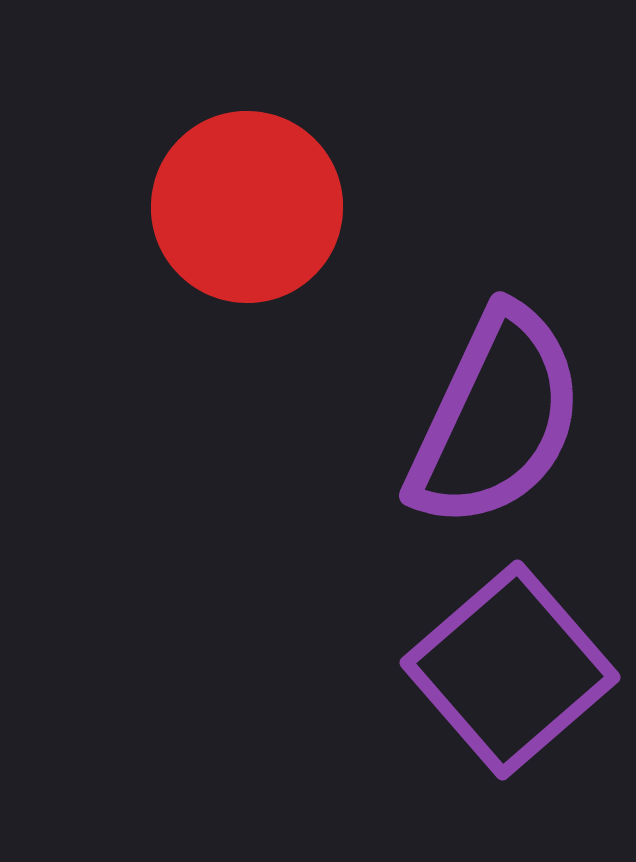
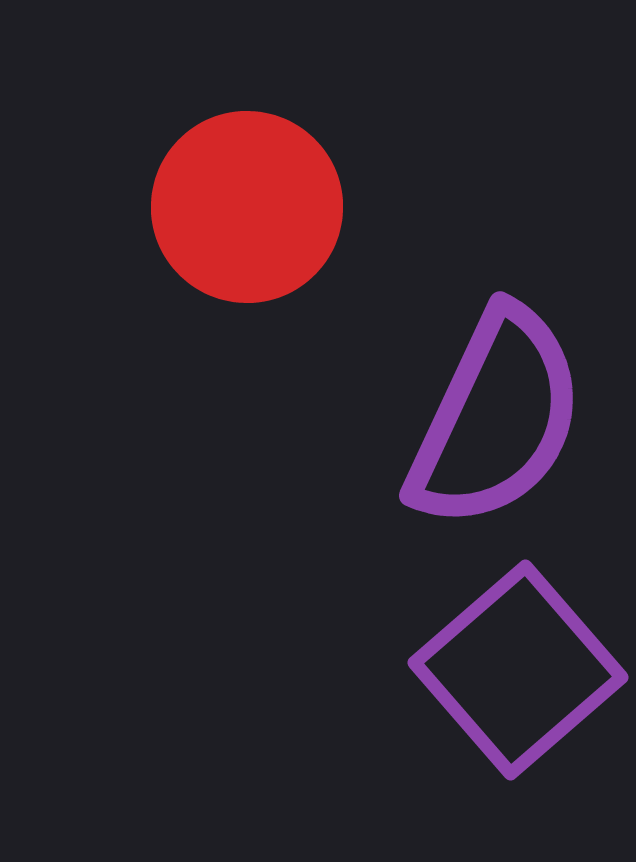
purple square: moved 8 px right
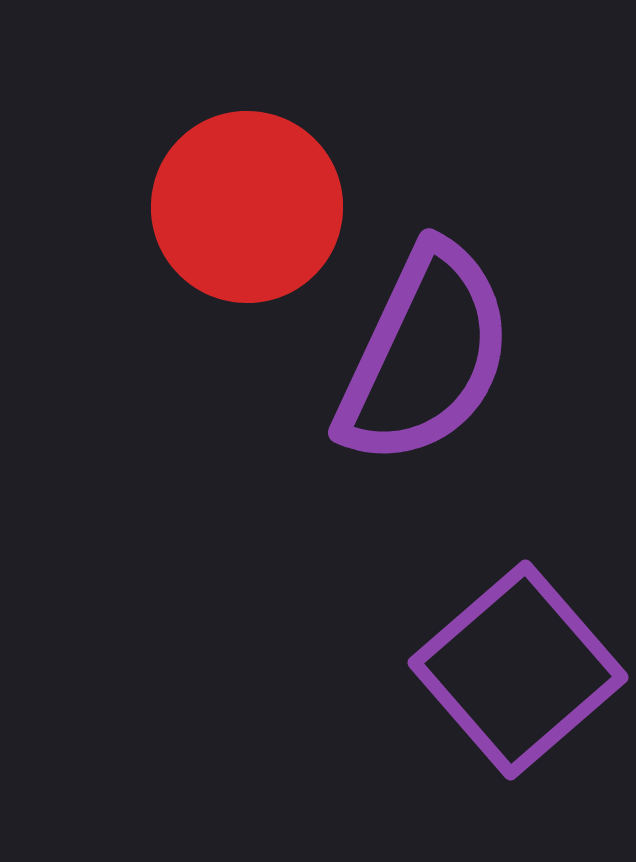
purple semicircle: moved 71 px left, 63 px up
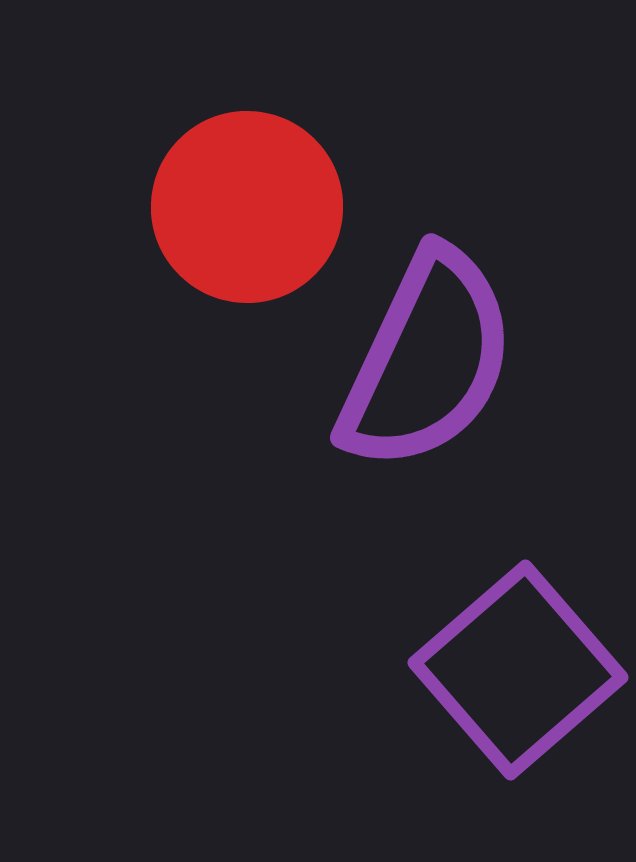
purple semicircle: moved 2 px right, 5 px down
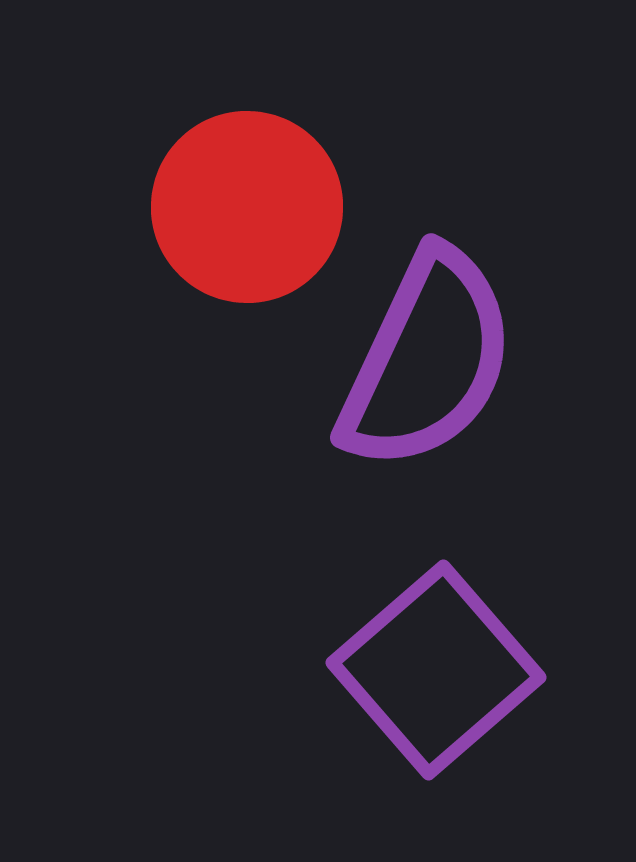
purple square: moved 82 px left
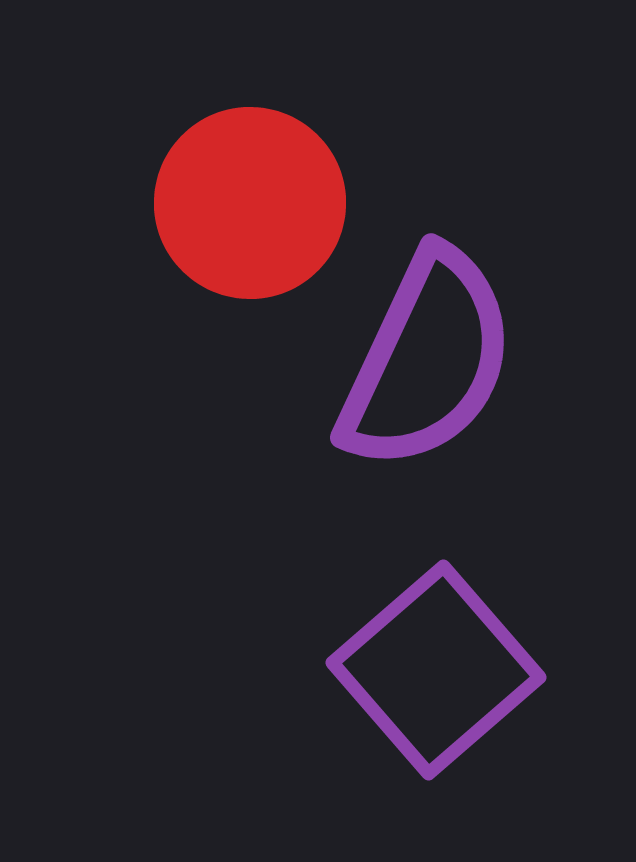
red circle: moved 3 px right, 4 px up
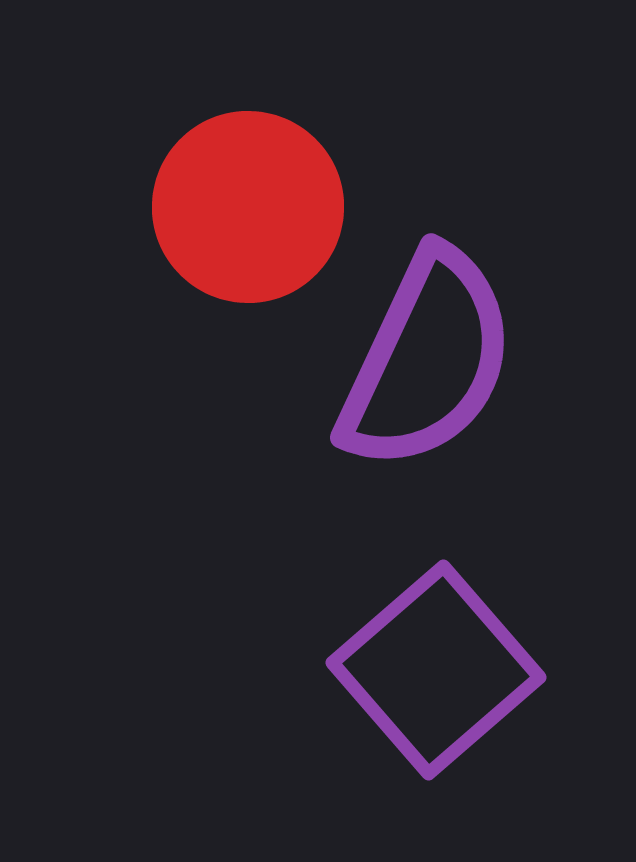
red circle: moved 2 px left, 4 px down
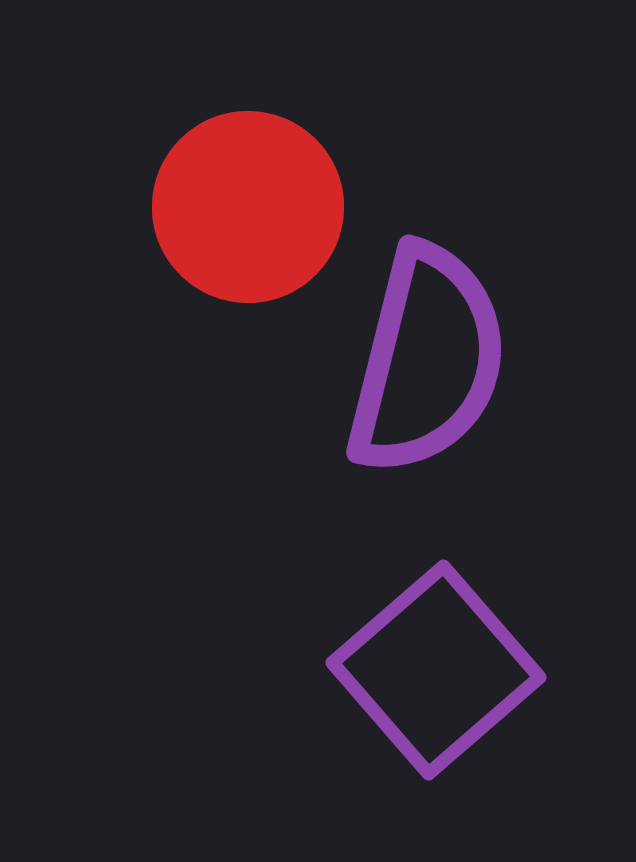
purple semicircle: rotated 11 degrees counterclockwise
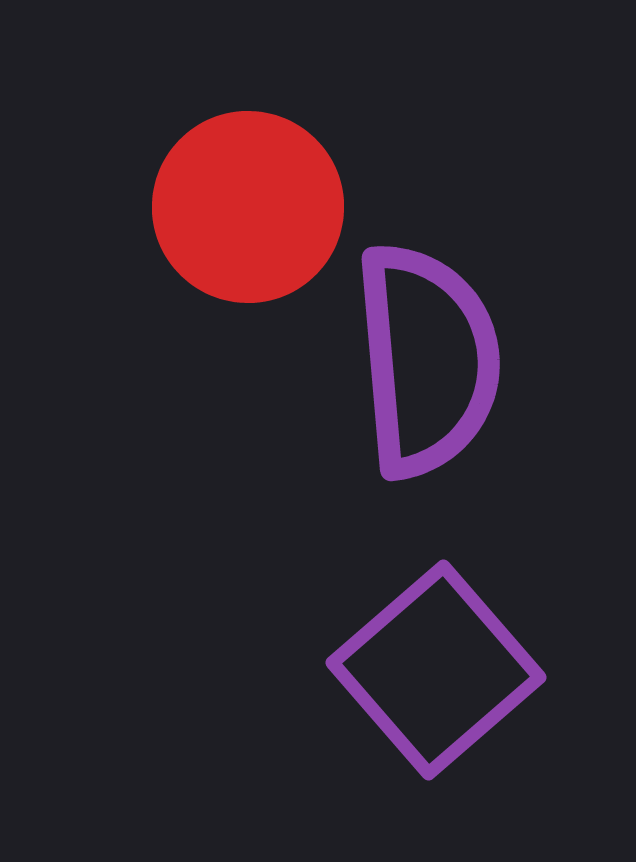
purple semicircle: rotated 19 degrees counterclockwise
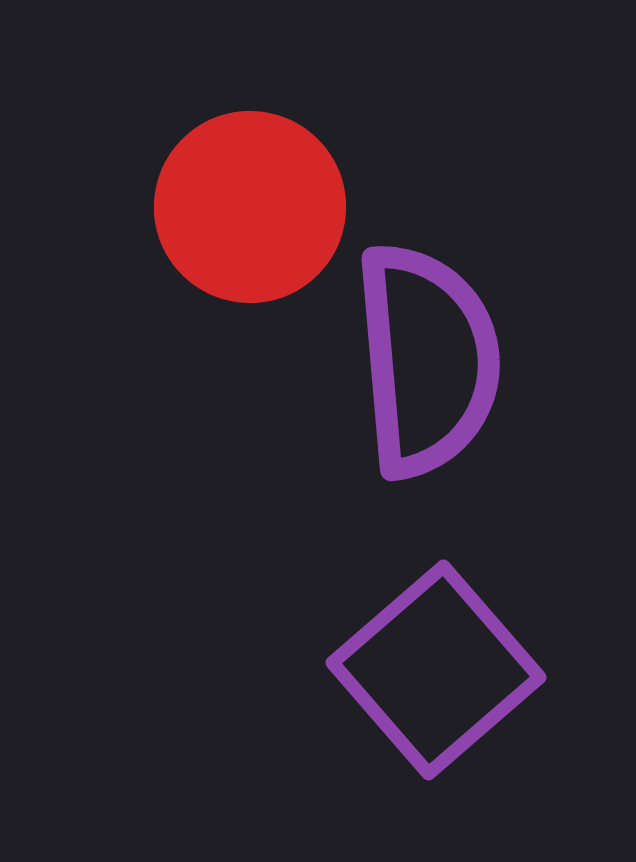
red circle: moved 2 px right
